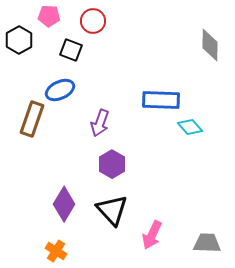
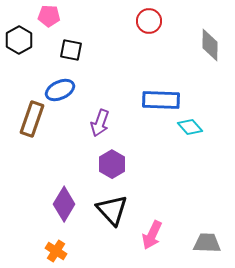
red circle: moved 56 px right
black square: rotated 10 degrees counterclockwise
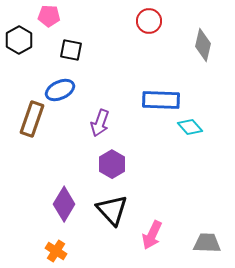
gray diamond: moved 7 px left; rotated 12 degrees clockwise
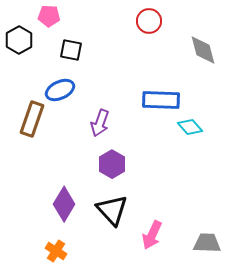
gray diamond: moved 5 px down; rotated 28 degrees counterclockwise
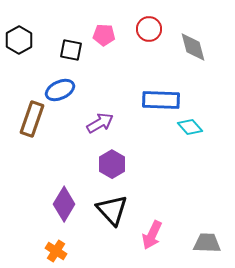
pink pentagon: moved 55 px right, 19 px down
red circle: moved 8 px down
gray diamond: moved 10 px left, 3 px up
purple arrow: rotated 140 degrees counterclockwise
